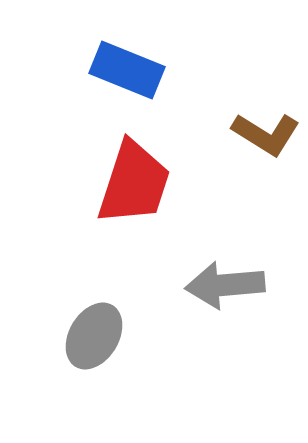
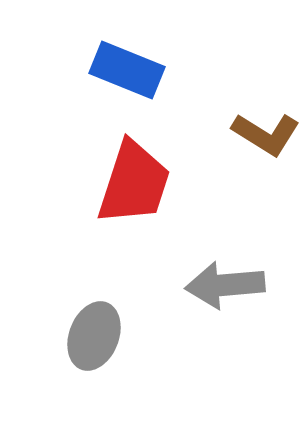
gray ellipse: rotated 10 degrees counterclockwise
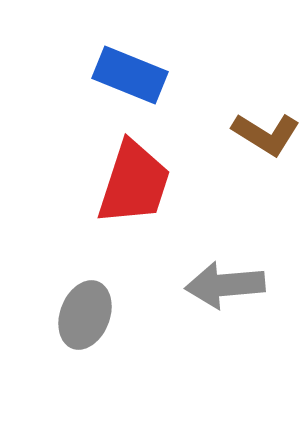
blue rectangle: moved 3 px right, 5 px down
gray ellipse: moved 9 px left, 21 px up
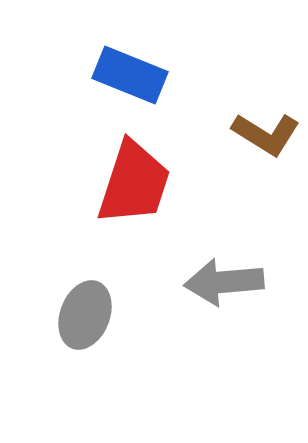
gray arrow: moved 1 px left, 3 px up
